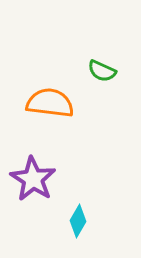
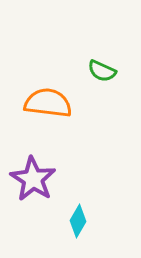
orange semicircle: moved 2 px left
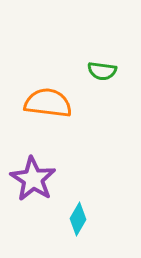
green semicircle: rotated 16 degrees counterclockwise
cyan diamond: moved 2 px up
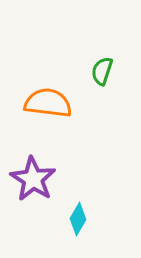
green semicircle: rotated 100 degrees clockwise
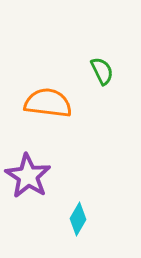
green semicircle: rotated 136 degrees clockwise
purple star: moved 5 px left, 3 px up
